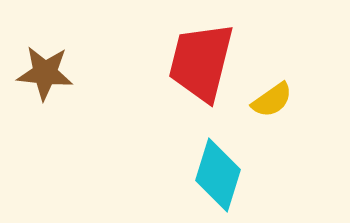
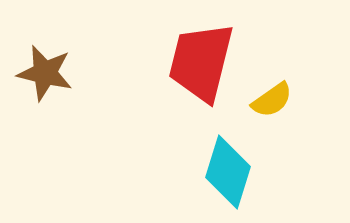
brown star: rotated 8 degrees clockwise
cyan diamond: moved 10 px right, 3 px up
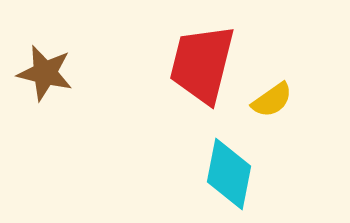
red trapezoid: moved 1 px right, 2 px down
cyan diamond: moved 1 px right, 2 px down; rotated 6 degrees counterclockwise
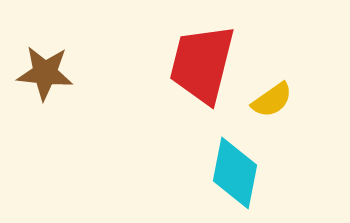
brown star: rotated 8 degrees counterclockwise
cyan diamond: moved 6 px right, 1 px up
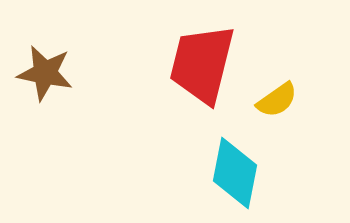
brown star: rotated 6 degrees clockwise
yellow semicircle: moved 5 px right
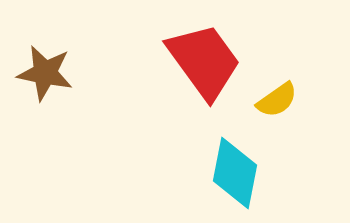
red trapezoid: moved 2 px right, 3 px up; rotated 130 degrees clockwise
